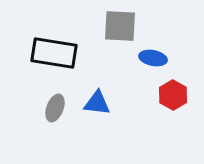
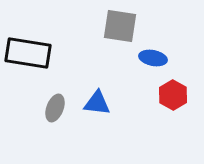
gray square: rotated 6 degrees clockwise
black rectangle: moved 26 px left
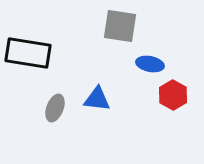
blue ellipse: moved 3 px left, 6 px down
blue triangle: moved 4 px up
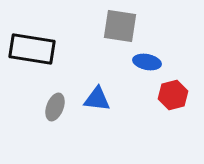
black rectangle: moved 4 px right, 4 px up
blue ellipse: moved 3 px left, 2 px up
red hexagon: rotated 16 degrees clockwise
gray ellipse: moved 1 px up
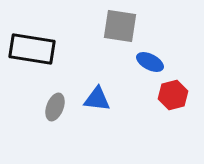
blue ellipse: moved 3 px right; rotated 16 degrees clockwise
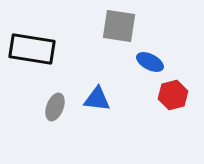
gray square: moved 1 px left
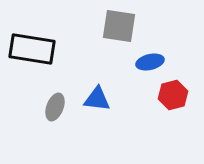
blue ellipse: rotated 40 degrees counterclockwise
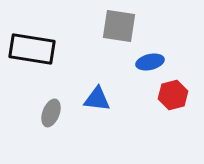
gray ellipse: moved 4 px left, 6 px down
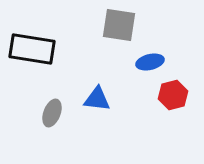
gray square: moved 1 px up
gray ellipse: moved 1 px right
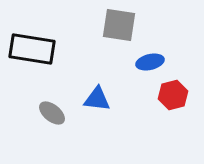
gray ellipse: rotated 72 degrees counterclockwise
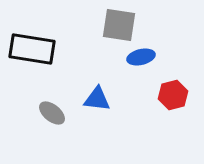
blue ellipse: moved 9 px left, 5 px up
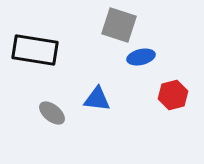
gray square: rotated 9 degrees clockwise
black rectangle: moved 3 px right, 1 px down
